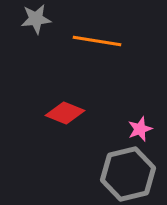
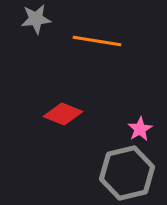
red diamond: moved 2 px left, 1 px down
pink star: rotated 10 degrees counterclockwise
gray hexagon: moved 1 px left, 1 px up
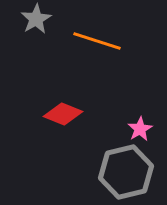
gray star: rotated 24 degrees counterclockwise
orange line: rotated 9 degrees clockwise
gray hexagon: moved 1 px left, 1 px up
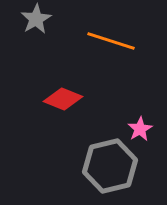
orange line: moved 14 px right
red diamond: moved 15 px up
gray hexagon: moved 16 px left, 6 px up
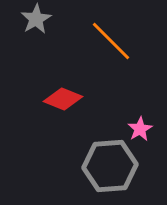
orange line: rotated 27 degrees clockwise
gray hexagon: rotated 10 degrees clockwise
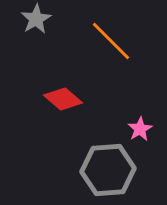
red diamond: rotated 18 degrees clockwise
gray hexagon: moved 2 px left, 4 px down
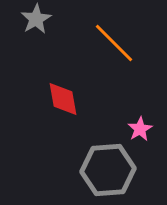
orange line: moved 3 px right, 2 px down
red diamond: rotated 39 degrees clockwise
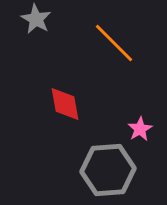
gray star: rotated 12 degrees counterclockwise
red diamond: moved 2 px right, 5 px down
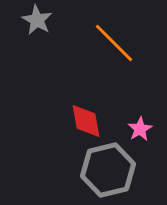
gray star: moved 1 px right, 1 px down
red diamond: moved 21 px right, 17 px down
gray hexagon: rotated 10 degrees counterclockwise
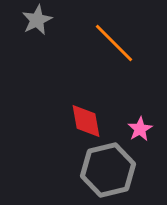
gray star: rotated 16 degrees clockwise
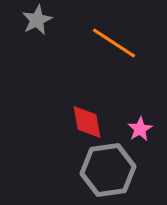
orange line: rotated 12 degrees counterclockwise
red diamond: moved 1 px right, 1 px down
gray hexagon: rotated 6 degrees clockwise
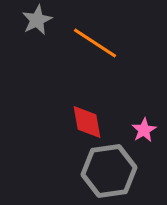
orange line: moved 19 px left
pink star: moved 4 px right, 1 px down
gray hexagon: moved 1 px right, 1 px down
